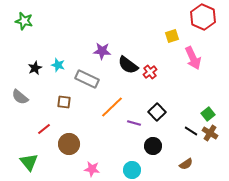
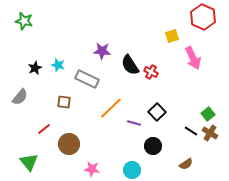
black semicircle: moved 2 px right; rotated 20 degrees clockwise
red cross: moved 1 px right; rotated 24 degrees counterclockwise
gray semicircle: rotated 90 degrees counterclockwise
orange line: moved 1 px left, 1 px down
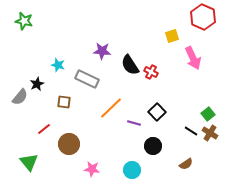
black star: moved 2 px right, 16 px down
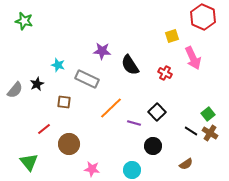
red cross: moved 14 px right, 1 px down
gray semicircle: moved 5 px left, 7 px up
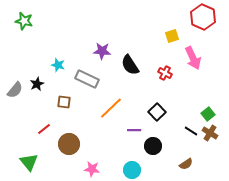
purple line: moved 7 px down; rotated 16 degrees counterclockwise
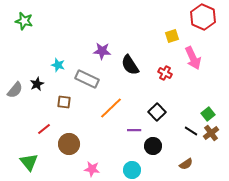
brown cross: moved 1 px right; rotated 21 degrees clockwise
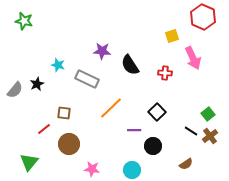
red cross: rotated 24 degrees counterclockwise
brown square: moved 11 px down
brown cross: moved 1 px left, 3 px down
green triangle: rotated 18 degrees clockwise
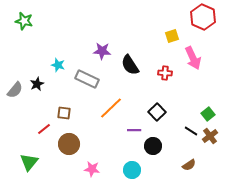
brown semicircle: moved 3 px right, 1 px down
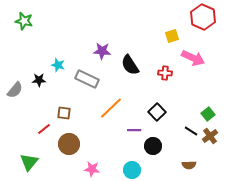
pink arrow: rotated 40 degrees counterclockwise
black star: moved 2 px right, 4 px up; rotated 24 degrees clockwise
brown semicircle: rotated 32 degrees clockwise
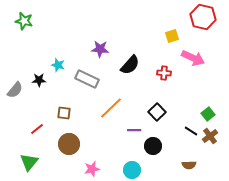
red hexagon: rotated 10 degrees counterclockwise
purple star: moved 2 px left, 2 px up
black semicircle: rotated 105 degrees counterclockwise
red cross: moved 1 px left
red line: moved 7 px left
pink star: rotated 21 degrees counterclockwise
